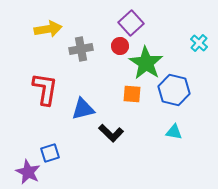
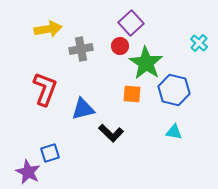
red L-shape: rotated 12 degrees clockwise
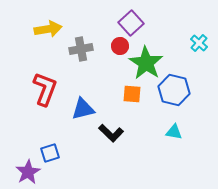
purple star: rotated 15 degrees clockwise
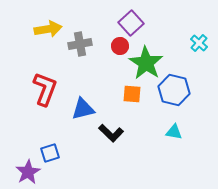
gray cross: moved 1 px left, 5 px up
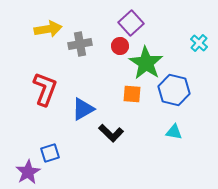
blue triangle: rotated 15 degrees counterclockwise
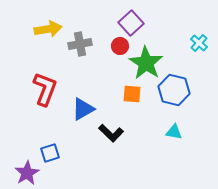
purple star: moved 1 px left, 1 px down
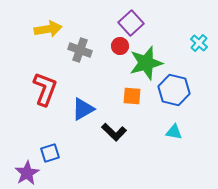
gray cross: moved 6 px down; rotated 30 degrees clockwise
green star: rotated 24 degrees clockwise
orange square: moved 2 px down
black L-shape: moved 3 px right, 1 px up
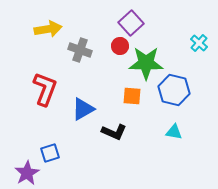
green star: rotated 16 degrees clockwise
black L-shape: rotated 20 degrees counterclockwise
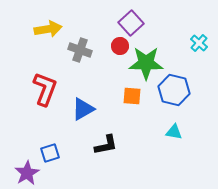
black L-shape: moved 8 px left, 13 px down; rotated 35 degrees counterclockwise
